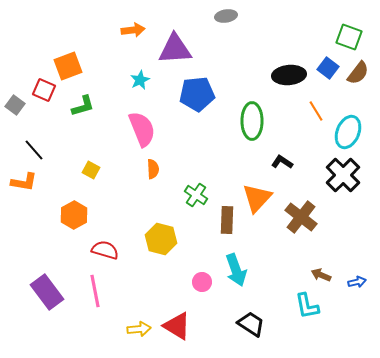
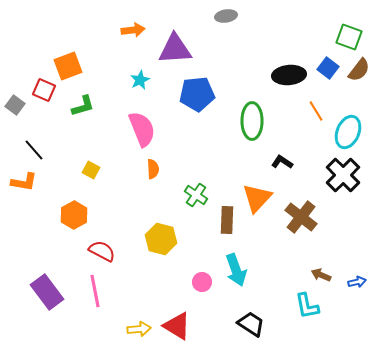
brown semicircle: moved 1 px right, 3 px up
red semicircle: moved 3 px left, 1 px down; rotated 12 degrees clockwise
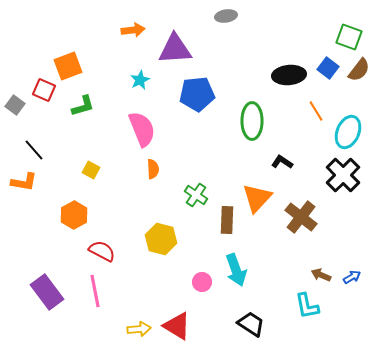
blue arrow: moved 5 px left, 5 px up; rotated 18 degrees counterclockwise
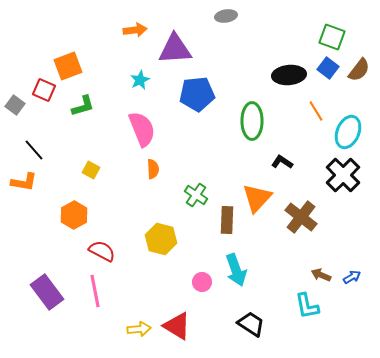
orange arrow: moved 2 px right
green square: moved 17 px left
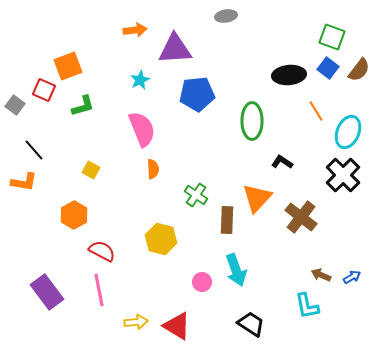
pink line: moved 4 px right, 1 px up
yellow arrow: moved 3 px left, 7 px up
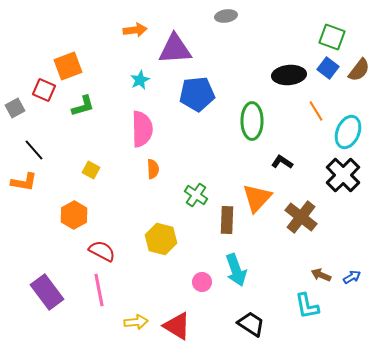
gray square: moved 3 px down; rotated 24 degrees clockwise
pink semicircle: rotated 21 degrees clockwise
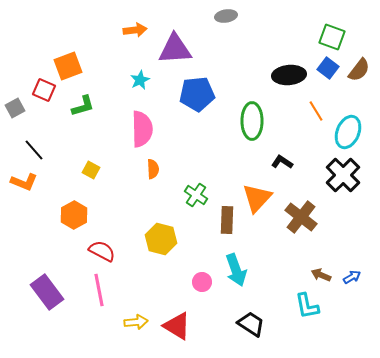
orange L-shape: rotated 12 degrees clockwise
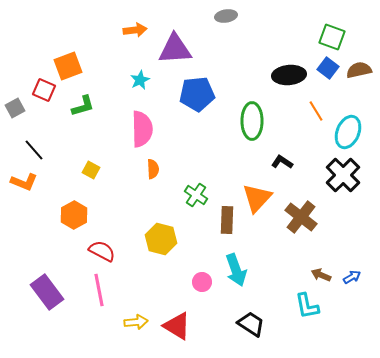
brown semicircle: rotated 140 degrees counterclockwise
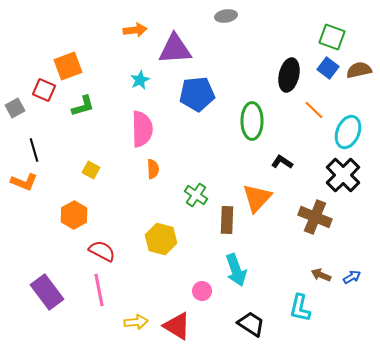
black ellipse: rotated 72 degrees counterclockwise
orange line: moved 2 px left, 1 px up; rotated 15 degrees counterclockwise
black line: rotated 25 degrees clockwise
brown cross: moved 14 px right; rotated 16 degrees counterclockwise
pink circle: moved 9 px down
cyan L-shape: moved 7 px left, 2 px down; rotated 24 degrees clockwise
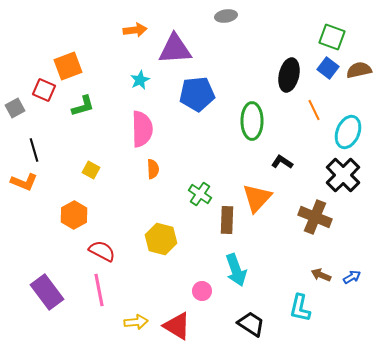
orange line: rotated 20 degrees clockwise
green cross: moved 4 px right, 1 px up
